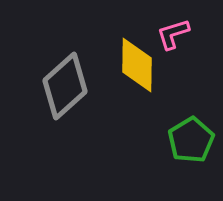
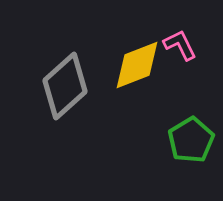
pink L-shape: moved 7 px right, 11 px down; rotated 81 degrees clockwise
yellow diamond: rotated 68 degrees clockwise
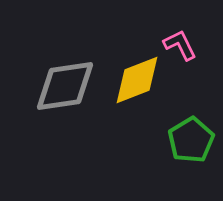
yellow diamond: moved 15 px down
gray diamond: rotated 34 degrees clockwise
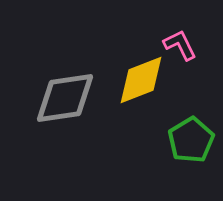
yellow diamond: moved 4 px right
gray diamond: moved 12 px down
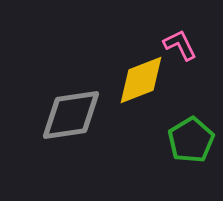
gray diamond: moved 6 px right, 17 px down
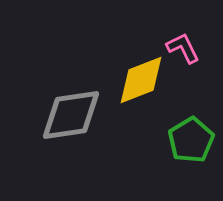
pink L-shape: moved 3 px right, 3 px down
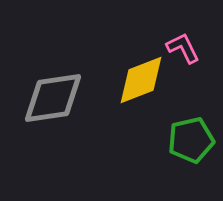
gray diamond: moved 18 px left, 17 px up
green pentagon: rotated 18 degrees clockwise
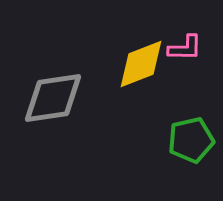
pink L-shape: moved 2 px right; rotated 117 degrees clockwise
yellow diamond: moved 16 px up
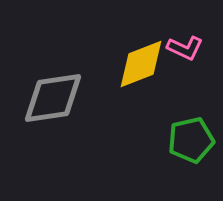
pink L-shape: rotated 24 degrees clockwise
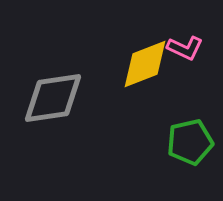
yellow diamond: moved 4 px right
green pentagon: moved 1 px left, 2 px down
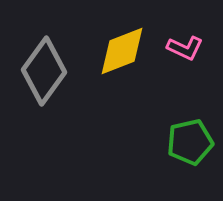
yellow diamond: moved 23 px left, 13 px up
gray diamond: moved 9 px left, 27 px up; rotated 46 degrees counterclockwise
